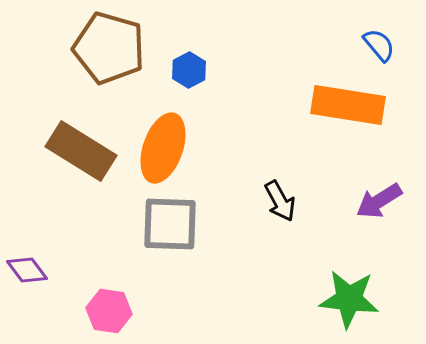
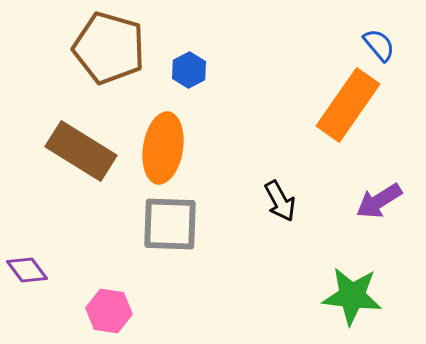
orange rectangle: rotated 64 degrees counterclockwise
orange ellipse: rotated 10 degrees counterclockwise
green star: moved 3 px right, 3 px up
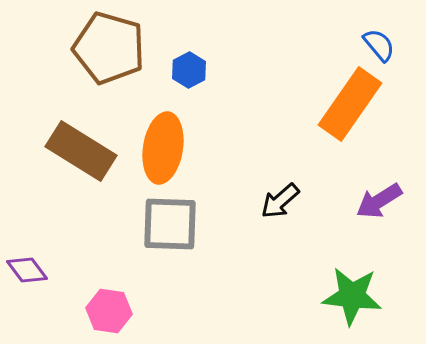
orange rectangle: moved 2 px right, 1 px up
black arrow: rotated 78 degrees clockwise
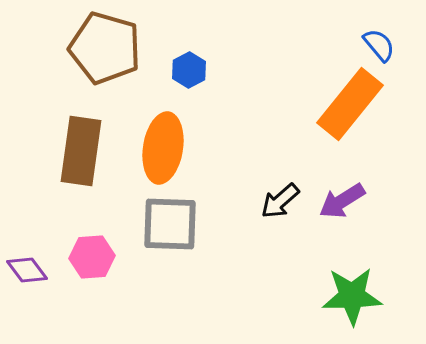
brown pentagon: moved 4 px left
orange rectangle: rotated 4 degrees clockwise
brown rectangle: rotated 66 degrees clockwise
purple arrow: moved 37 px left
green star: rotated 8 degrees counterclockwise
pink hexagon: moved 17 px left, 54 px up; rotated 12 degrees counterclockwise
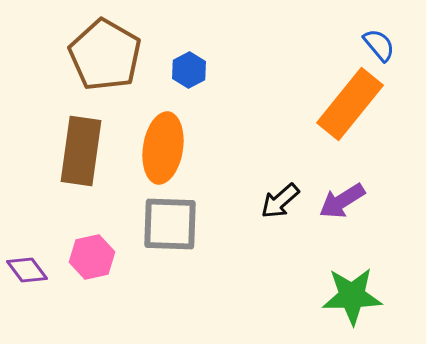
brown pentagon: moved 7 px down; rotated 14 degrees clockwise
pink hexagon: rotated 9 degrees counterclockwise
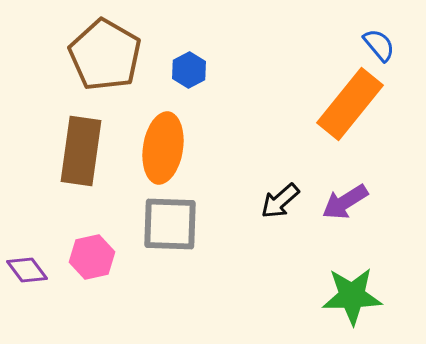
purple arrow: moved 3 px right, 1 px down
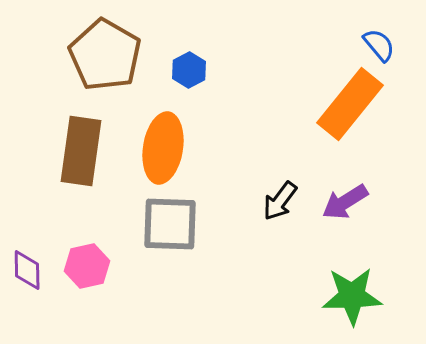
black arrow: rotated 12 degrees counterclockwise
pink hexagon: moved 5 px left, 9 px down
purple diamond: rotated 36 degrees clockwise
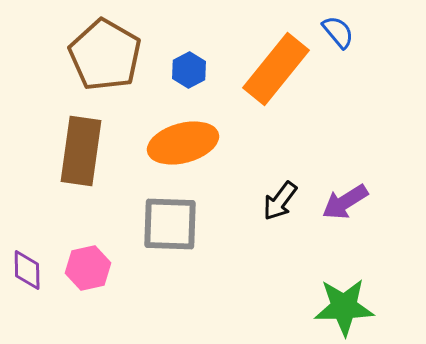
blue semicircle: moved 41 px left, 13 px up
orange rectangle: moved 74 px left, 35 px up
orange ellipse: moved 20 px right, 5 px up; rotated 66 degrees clockwise
pink hexagon: moved 1 px right, 2 px down
green star: moved 8 px left, 11 px down
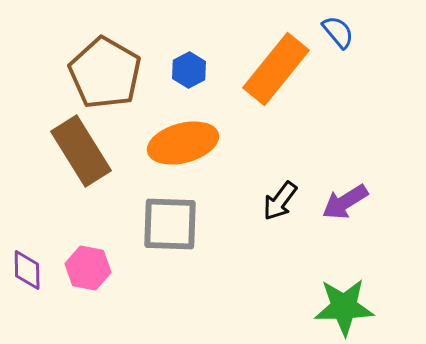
brown pentagon: moved 18 px down
brown rectangle: rotated 40 degrees counterclockwise
pink hexagon: rotated 24 degrees clockwise
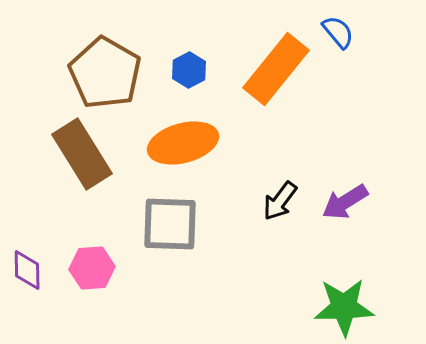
brown rectangle: moved 1 px right, 3 px down
pink hexagon: moved 4 px right; rotated 15 degrees counterclockwise
